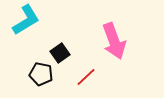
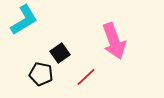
cyan L-shape: moved 2 px left
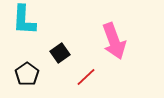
cyan L-shape: rotated 124 degrees clockwise
black pentagon: moved 14 px left; rotated 25 degrees clockwise
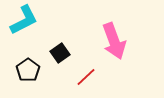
cyan L-shape: rotated 120 degrees counterclockwise
black pentagon: moved 1 px right, 4 px up
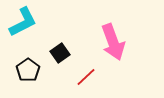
cyan L-shape: moved 1 px left, 2 px down
pink arrow: moved 1 px left, 1 px down
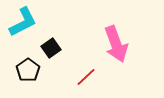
pink arrow: moved 3 px right, 2 px down
black square: moved 9 px left, 5 px up
